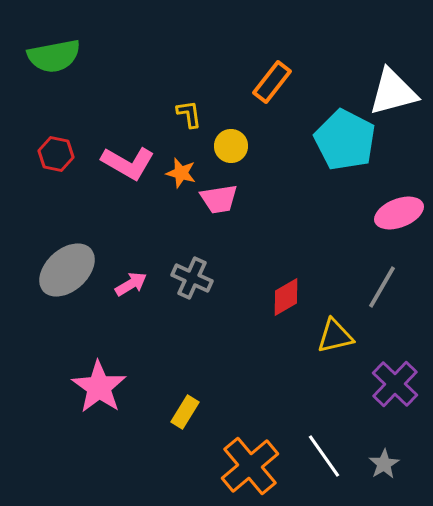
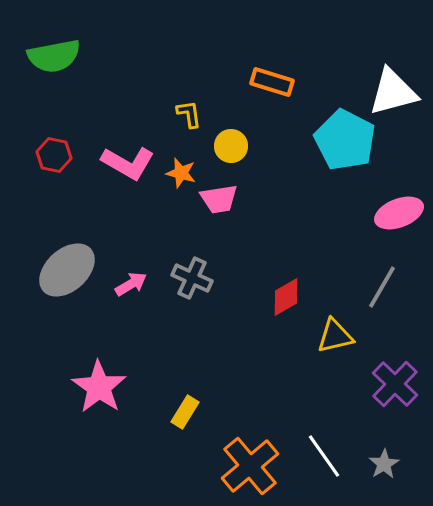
orange rectangle: rotated 69 degrees clockwise
red hexagon: moved 2 px left, 1 px down
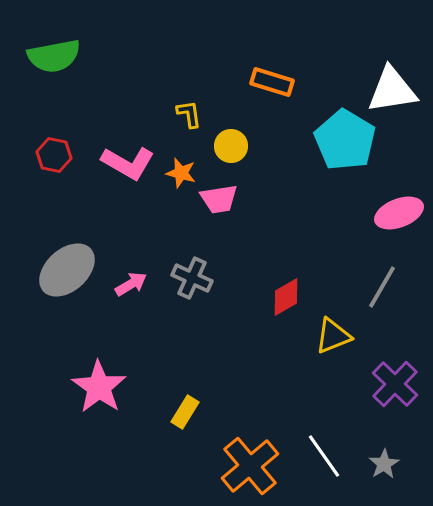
white triangle: moved 1 px left, 2 px up; rotated 6 degrees clockwise
cyan pentagon: rotated 4 degrees clockwise
yellow triangle: moved 2 px left; rotated 9 degrees counterclockwise
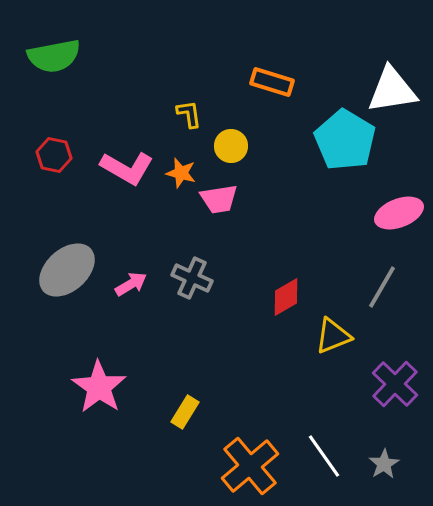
pink L-shape: moved 1 px left, 5 px down
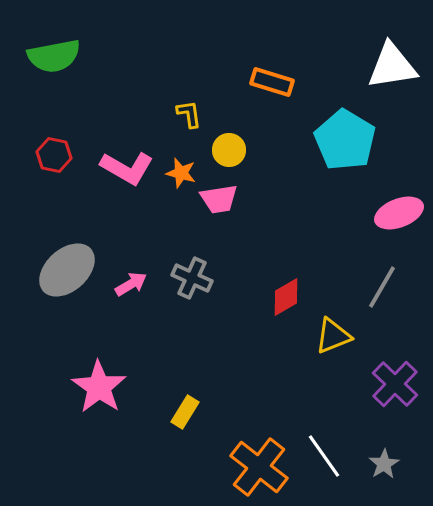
white triangle: moved 24 px up
yellow circle: moved 2 px left, 4 px down
orange cross: moved 9 px right, 1 px down; rotated 12 degrees counterclockwise
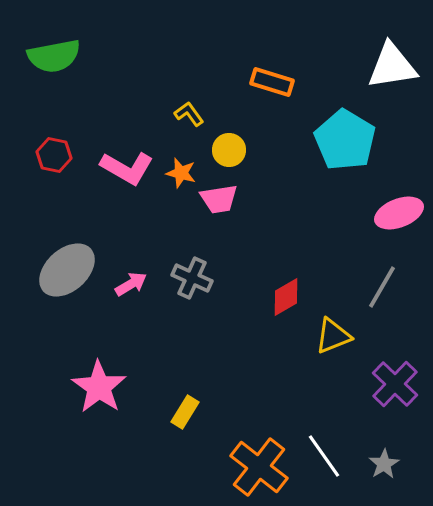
yellow L-shape: rotated 28 degrees counterclockwise
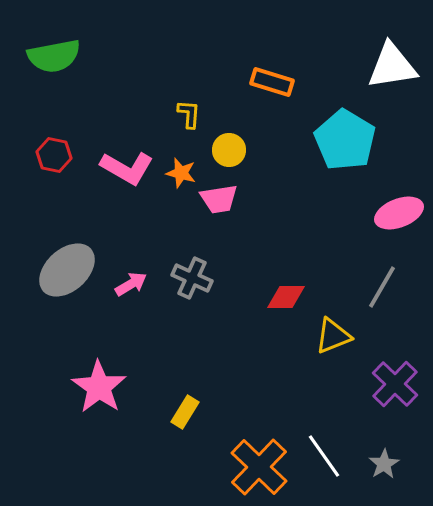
yellow L-shape: rotated 40 degrees clockwise
red diamond: rotated 30 degrees clockwise
orange cross: rotated 6 degrees clockwise
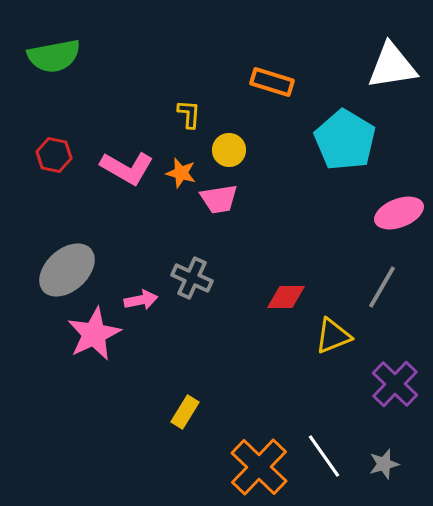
pink arrow: moved 10 px right, 16 px down; rotated 20 degrees clockwise
pink star: moved 5 px left, 53 px up; rotated 12 degrees clockwise
gray star: rotated 16 degrees clockwise
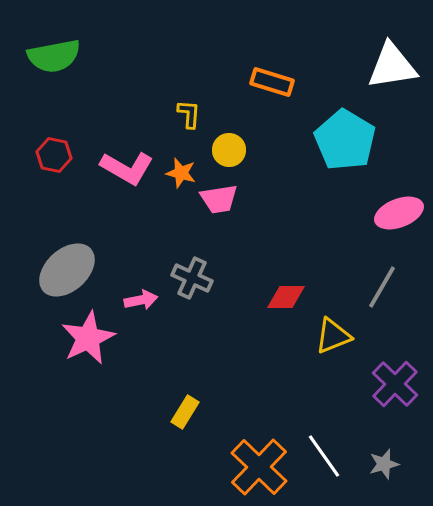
pink star: moved 6 px left, 4 px down
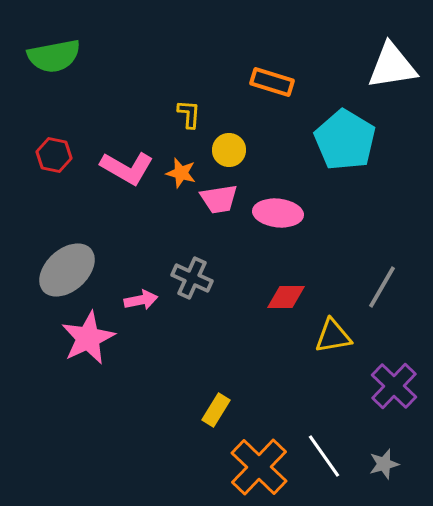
pink ellipse: moved 121 px left; rotated 27 degrees clockwise
yellow triangle: rotated 12 degrees clockwise
purple cross: moved 1 px left, 2 px down
yellow rectangle: moved 31 px right, 2 px up
